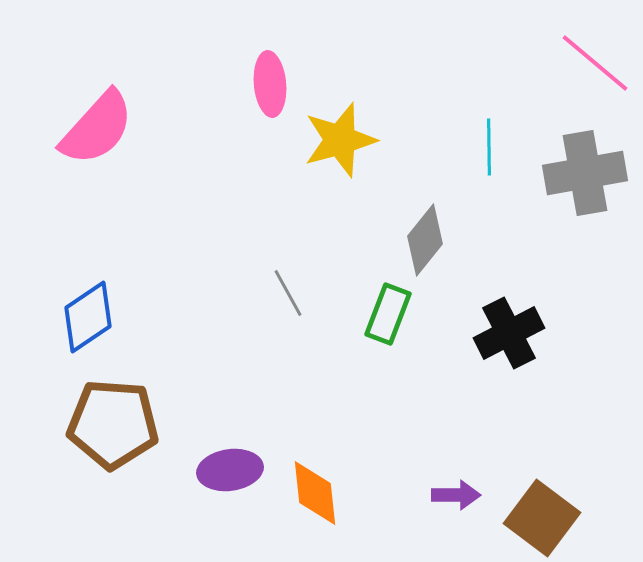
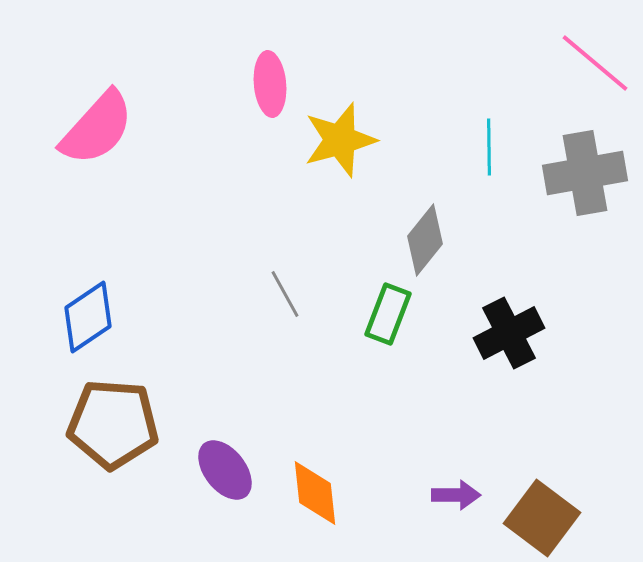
gray line: moved 3 px left, 1 px down
purple ellipse: moved 5 px left; rotated 60 degrees clockwise
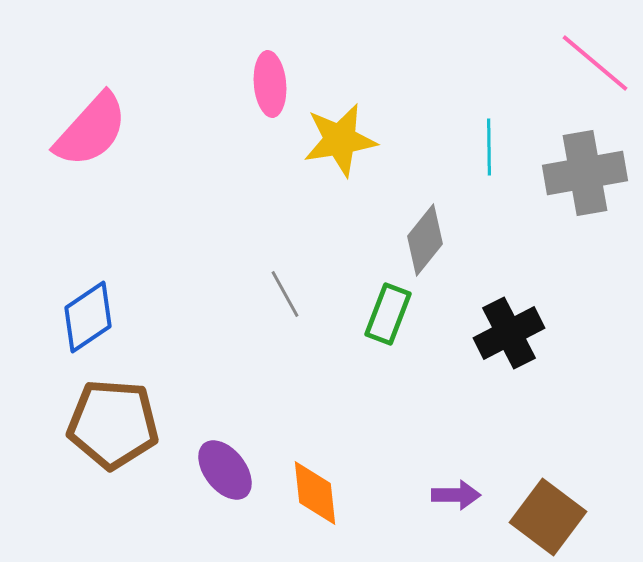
pink semicircle: moved 6 px left, 2 px down
yellow star: rotated 6 degrees clockwise
brown square: moved 6 px right, 1 px up
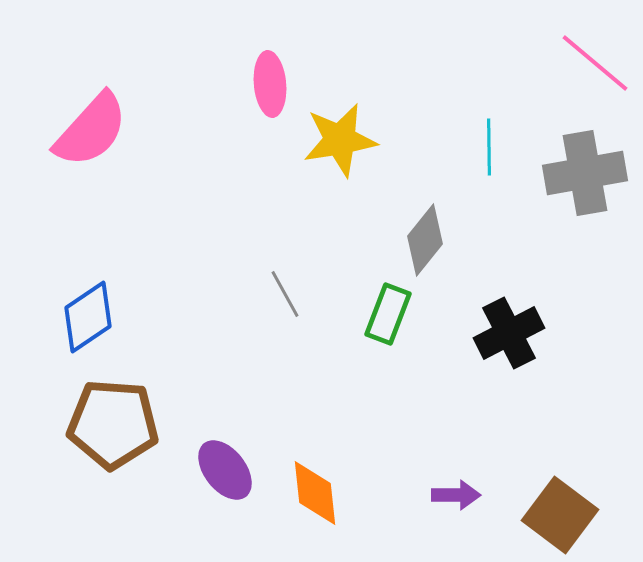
brown square: moved 12 px right, 2 px up
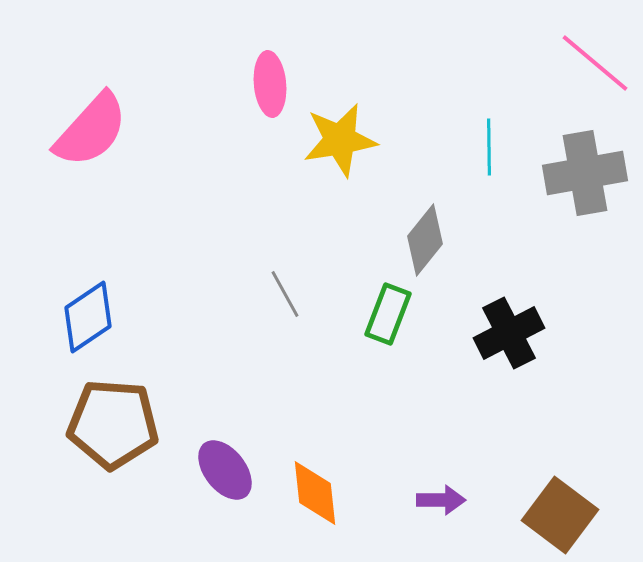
purple arrow: moved 15 px left, 5 px down
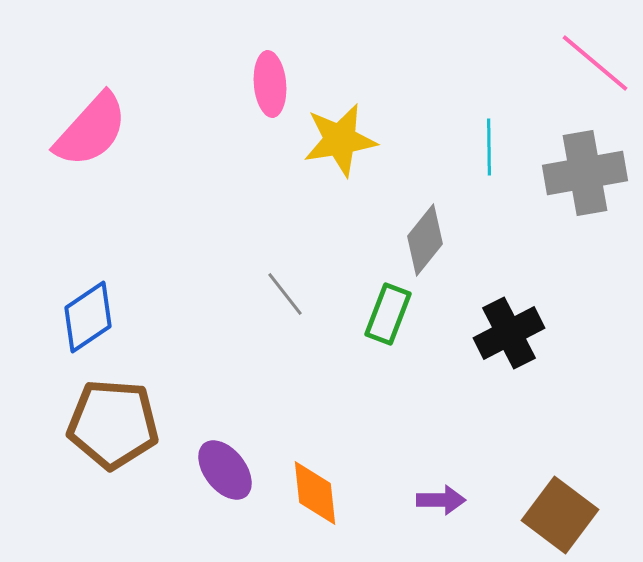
gray line: rotated 9 degrees counterclockwise
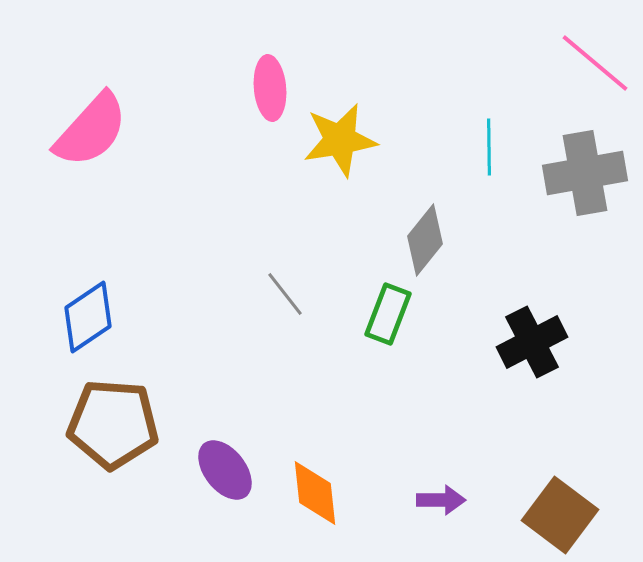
pink ellipse: moved 4 px down
black cross: moved 23 px right, 9 px down
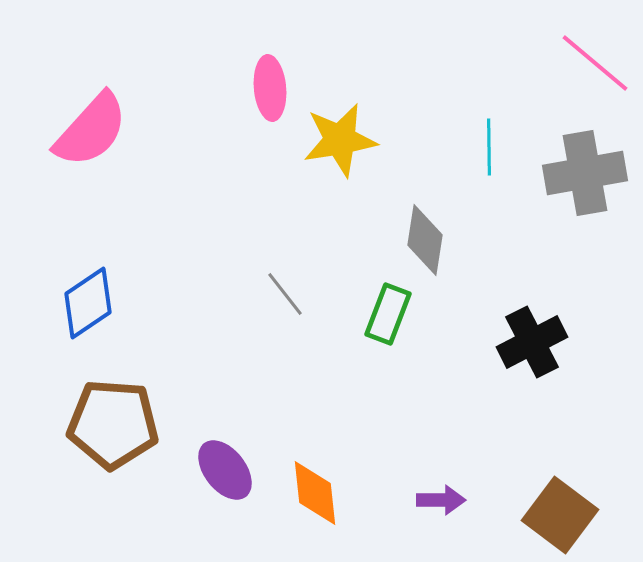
gray diamond: rotated 30 degrees counterclockwise
blue diamond: moved 14 px up
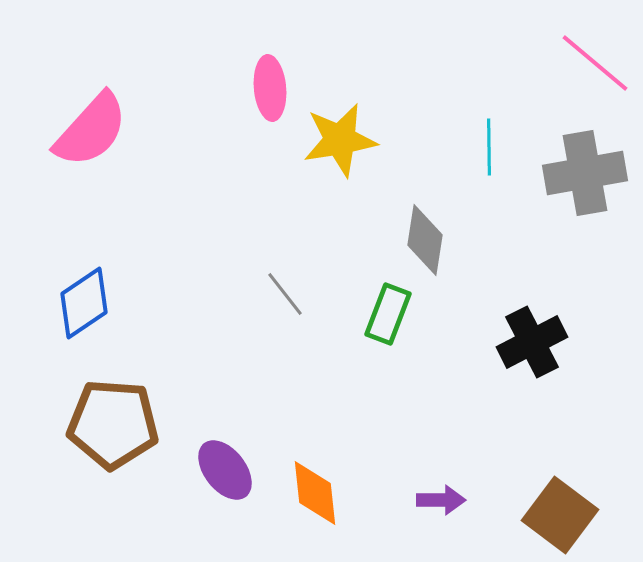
blue diamond: moved 4 px left
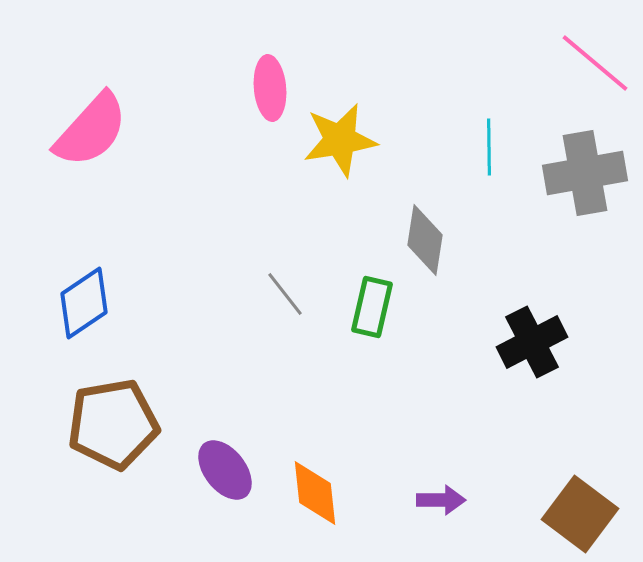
green rectangle: moved 16 px left, 7 px up; rotated 8 degrees counterclockwise
brown pentagon: rotated 14 degrees counterclockwise
brown square: moved 20 px right, 1 px up
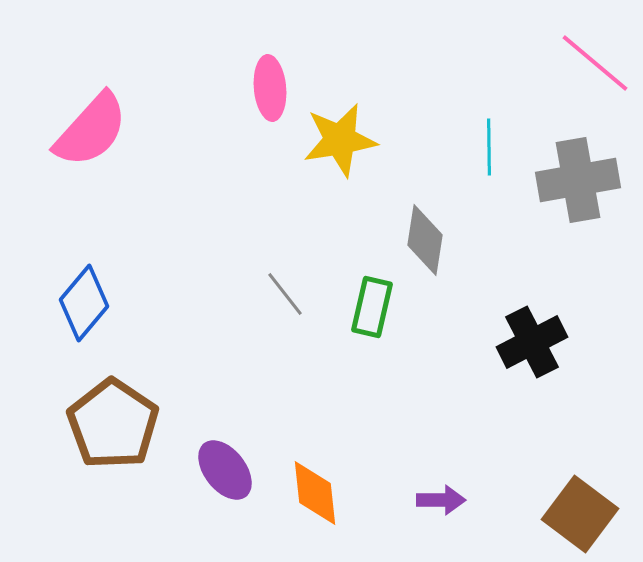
gray cross: moved 7 px left, 7 px down
blue diamond: rotated 16 degrees counterclockwise
brown pentagon: rotated 28 degrees counterclockwise
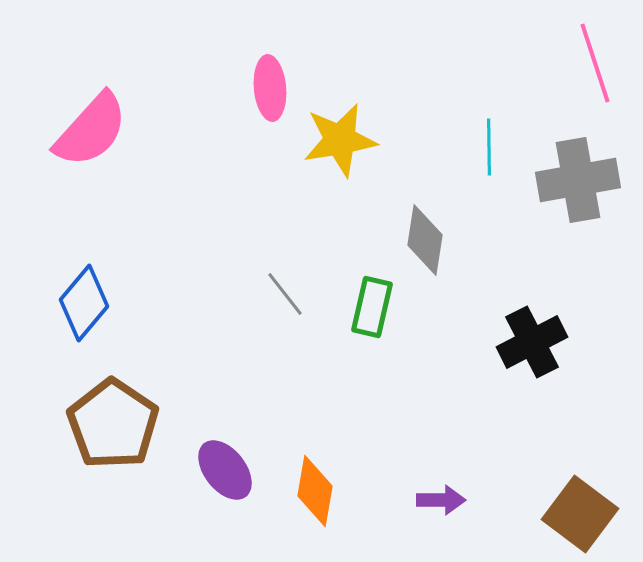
pink line: rotated 32 degrees clockwise
orange diamond: moved 2 px up; rotated 16 degrees clockwise
